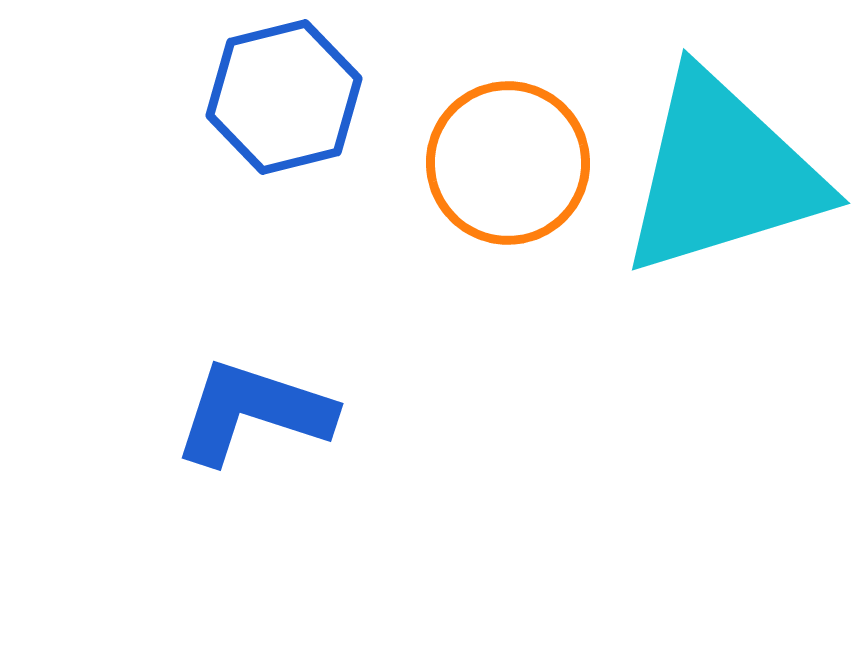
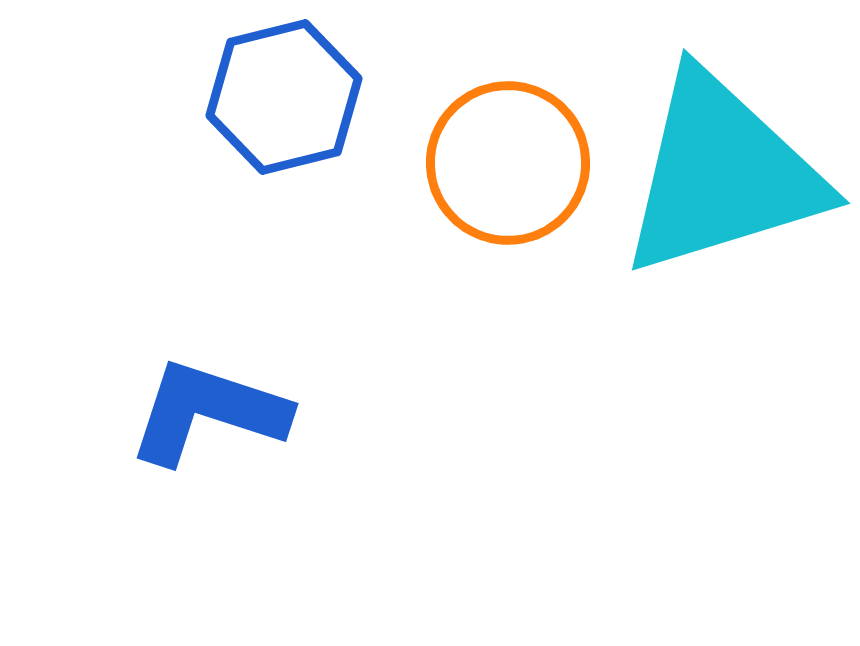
blue L-shape: moved 45 px left
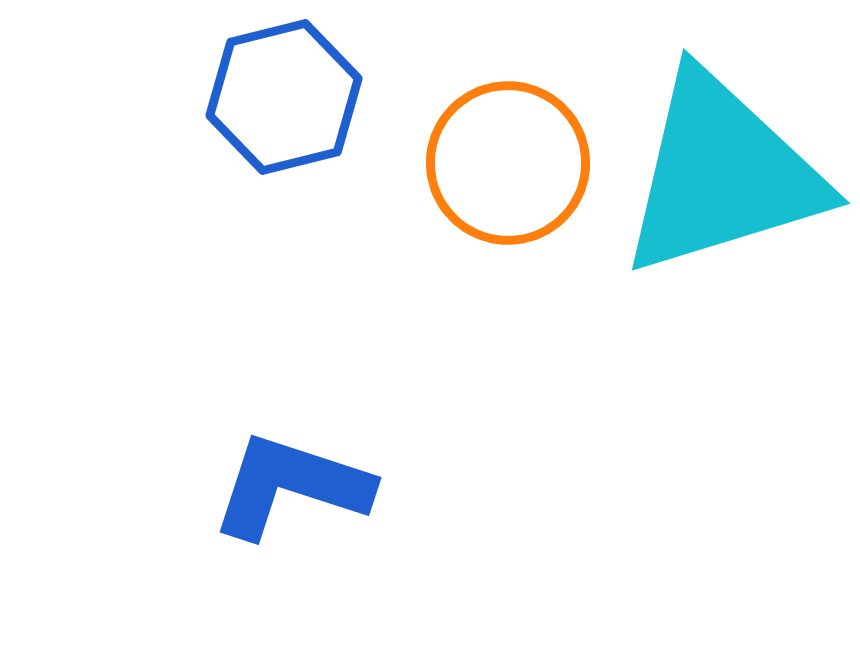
blue L-shape: moved 83 px right, 74 px down
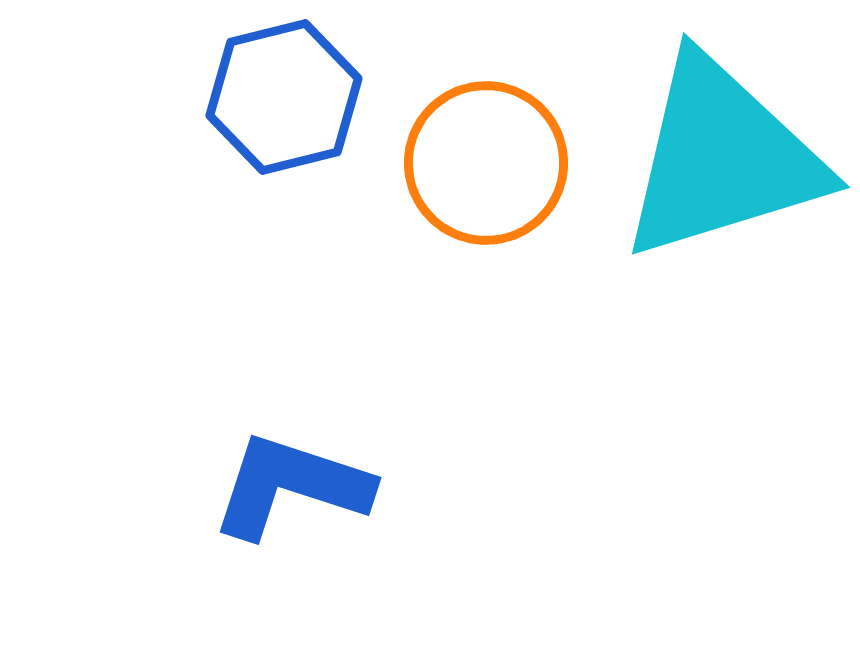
orange circle: moved 22 px left
cyan triangle: moved 16 px up
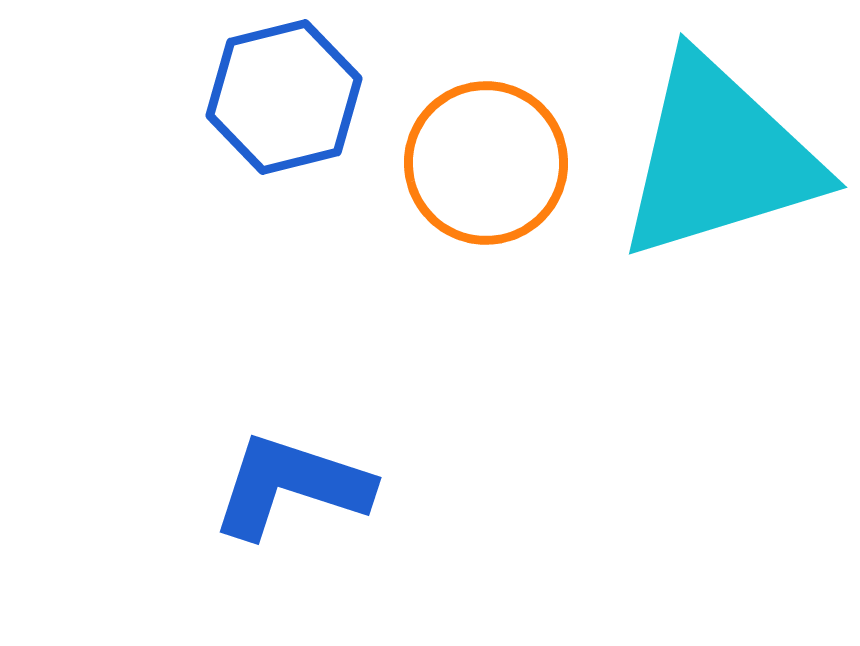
cyan triangle: moved 3 px left
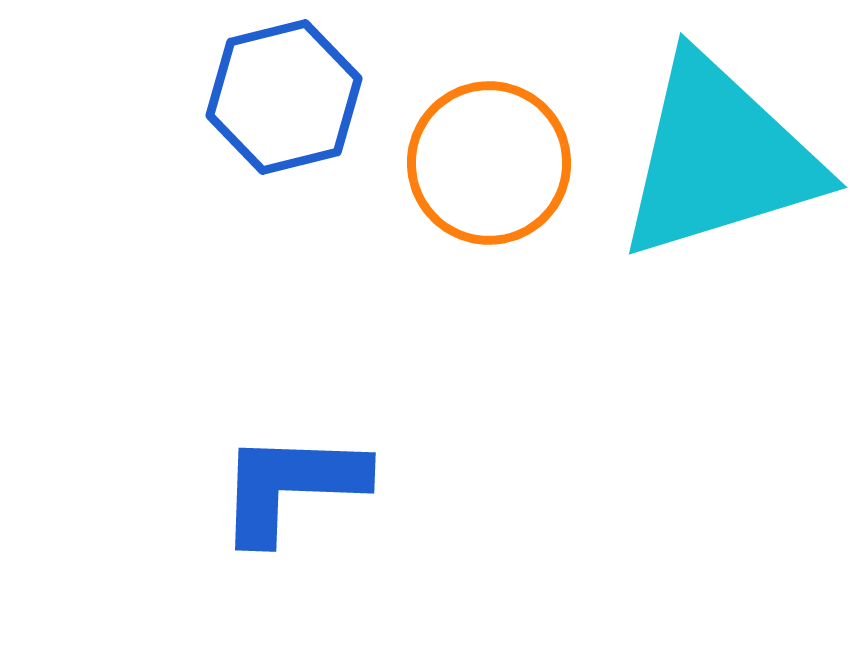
orange circle: moved 3 px right
blue L-shape: rotated 16 degrees counterclockwise
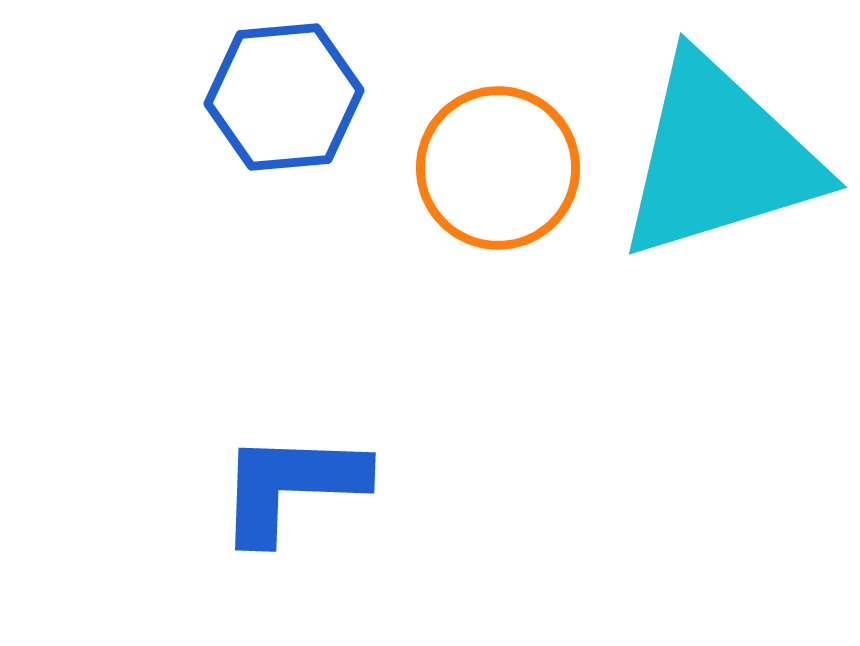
blue hexagon: rotated 9 degrees clockwise
orange circle: moved 9 px right, 5 px down
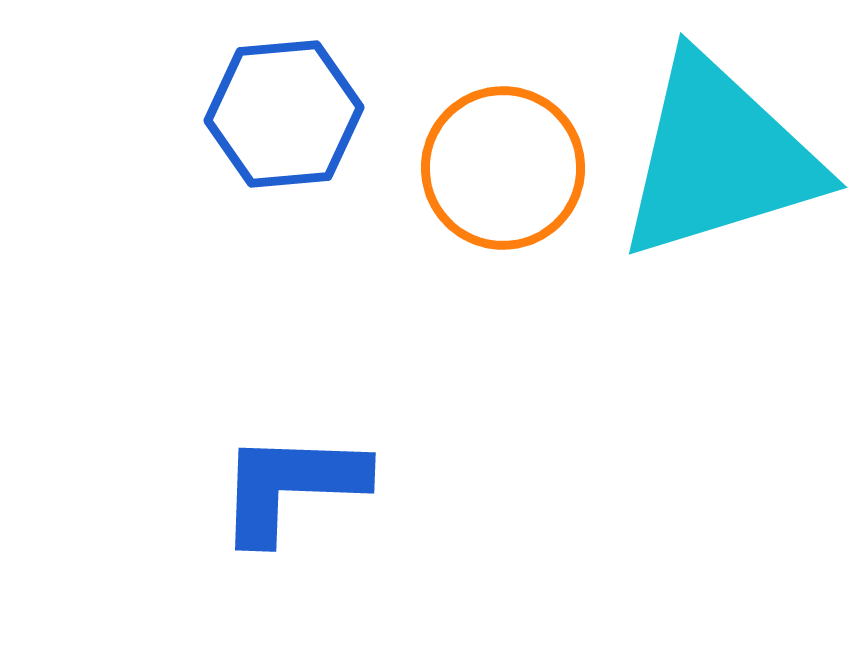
blue hexagon: moved 17 px down
orange circle: moved 5 px right
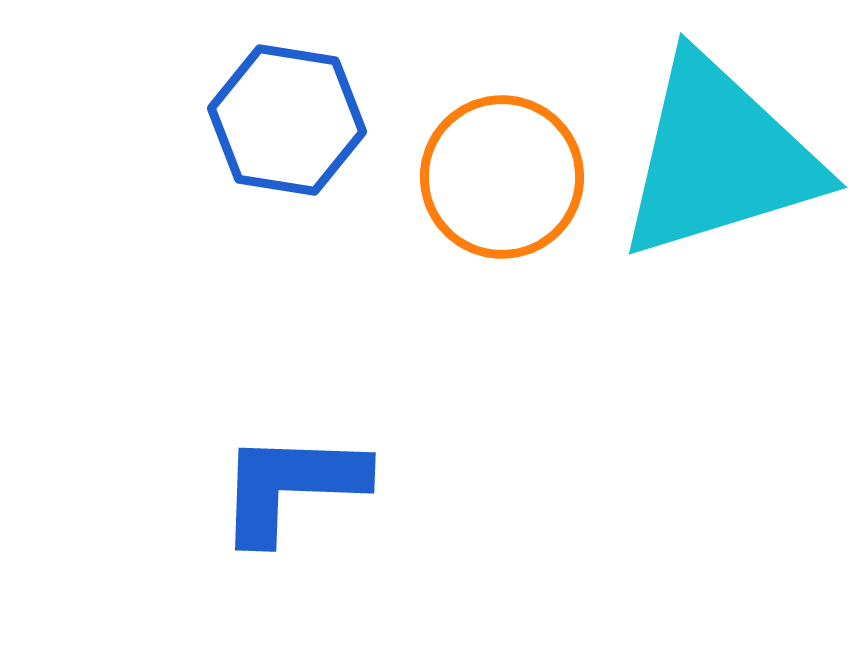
blue hexagon: moved 3 px right, 6 px down; rotated 14 degrees clockwise
orange circle: moved 1 px left, 9 px down
